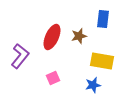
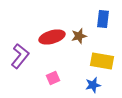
red ellipse: rotated 50 degrees clockwise
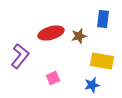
red ellipse: moved 1 px left, 4 px up
blue star: moved 1 px left
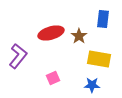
brown star: rotated 21 degrees counterclockwise
purple L-shape: moved 2 px left
yellow rectangle: moved 3 px left, 2 px up
blue star: rotated 14 degrees clockwise
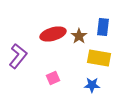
blue rectangle: moved 8 px down
red ellipse: moved 2 px right, 1 px down
yellow rectangle: moved 1 px up
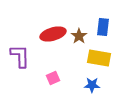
purple L-shape: moved 2 px right; rotated 40 degrees counterclockwise
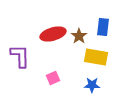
yellow rectangle: moved 3 px left, 1 px up
